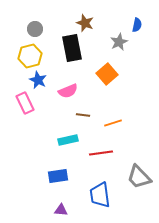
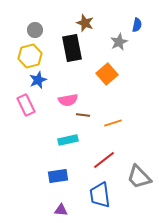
gray circle: moved 1 px down
blue star: rotated 24 degrees clockwise
pink semicircle: moved 9 px down; rotated 12 degrees clockwise
pink rectangle: moved 1 px right, 2 px down
red line: moved 3 px right, 7 px down; rotated 30 degrees counterclockwise
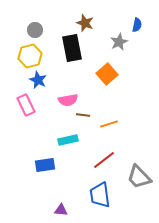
blue star: rotated 24 degrees counterclockwise
orange line: moved 4 px left, 1 px down
blue rectangle: moved 13 px left, 11 px up
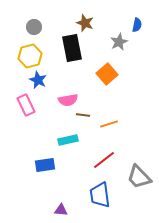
gray circle: moved 1 px left, 3 px up
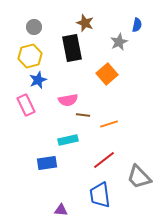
blue star: rotated 24 degrees clockwise
blue rectangle: moved 2 px right, 2 px up
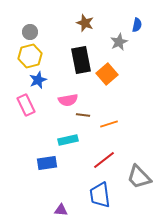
gray circle: moved 4 px left, 5 px down
black rectangle: moved 9 px right, 12 px down
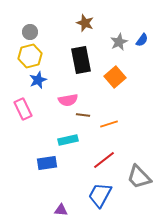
blue semicircle: moved 5 px right, 15 px down; rotated 24 degrees clockwise
orange square: moved 8 px right, 3 px down
pink rectangle: moved 3 px left, 4 px down
blue trapezoid: rotated 36 degrees clockwise
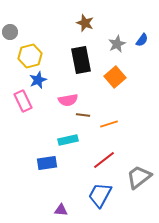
gray circle: moved 20 px left
gray star: moved 2 px left, 2 px down
pink rectangle: moved 8 px up
gray trapezoid: rotated 96 degrees clockwise
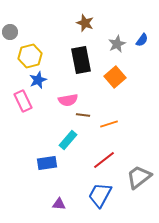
cyan rectangle: rotated 36 degrees counterclockwise
purple triangle: moved 2 px left, 6 px up
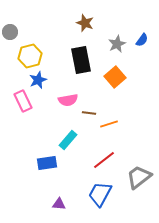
brown line: moved 6 px right, 2 px up
blue trapezoid: moved 1 px up
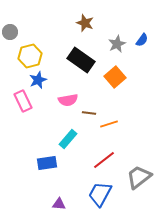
black rectangle: rotated 44 degrees counterclockwise
cyan rectangle: moved 1 px up
